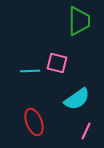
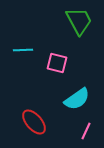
green trapezoid: rotated 28 degrees counterclockwise
cyan line: moved 7 px left, 21 px up
red ellipse: rotated 20 degrees counterclockwise
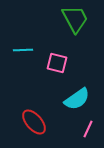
green trapezoid: moved 4 px left, 2 px up
pink line: moved 2 px right, 2 px up
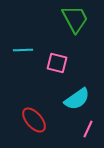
red ellipse: moved 2 px up
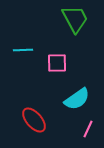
pink square: rotated 15 degrees counterclockwise
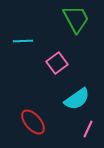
green trapezoid: moved 1 px right
cyan line: moved 9 px up
pink square: rotated 35 degrees counterclockwise
red ellipse: moved 1 px left, 2 px down
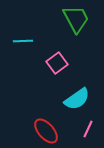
red ellipse: moved 13 px right, 9 px down
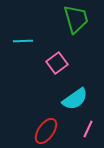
green trapezoid: rotated 12 degrees clockwise
cyan semicircle: moved 2 px left
red ellipse: rotated 76 degrees clockwise
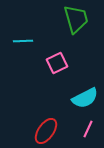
pink square: rotated 10 degrees clockwise
cyan semicircle: moved 10 px right, 1 px up; rotated 8 degrees clockwise
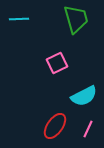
cyan line: moved 4 px left, 22 px up
cyan semicircle: moved 1 px left, 2 px up
red ellipse: moved 9 px right, 5 px up
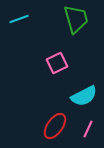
cyan line: rotated 18 degrees counterclockwise
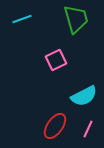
cyan line: moved 3 px right
pink square: moved 1 px left, 3 px up
